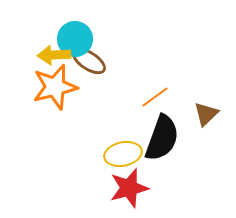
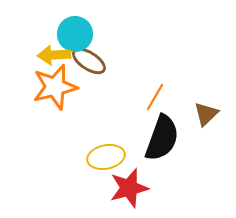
cyan circle: moved 5 px up
orange line: rotated 24 degrees counterclockwise
yellow ellipse: moved 17 px left, 3 px down
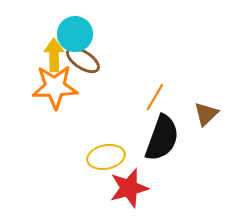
yellow arrow: rotated 92 degrees clockwise
brown ellipse: moved 6 px left, 1 px up
orange star: rotated 12 degrees clockwise
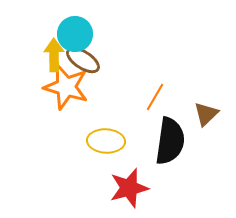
orange star: moved 11 px right; rotated 18 degrees clockwise
black semicircle: moved 8 px right, 3 px down; rotated 12 degrees counterclockwise
yellow ellipse: moved 16 px up; rotated 15 degrees clockwise
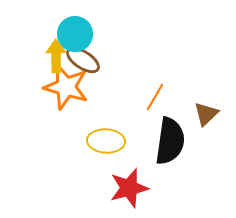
yellow arrow: moved 2 px right, 1 px down
